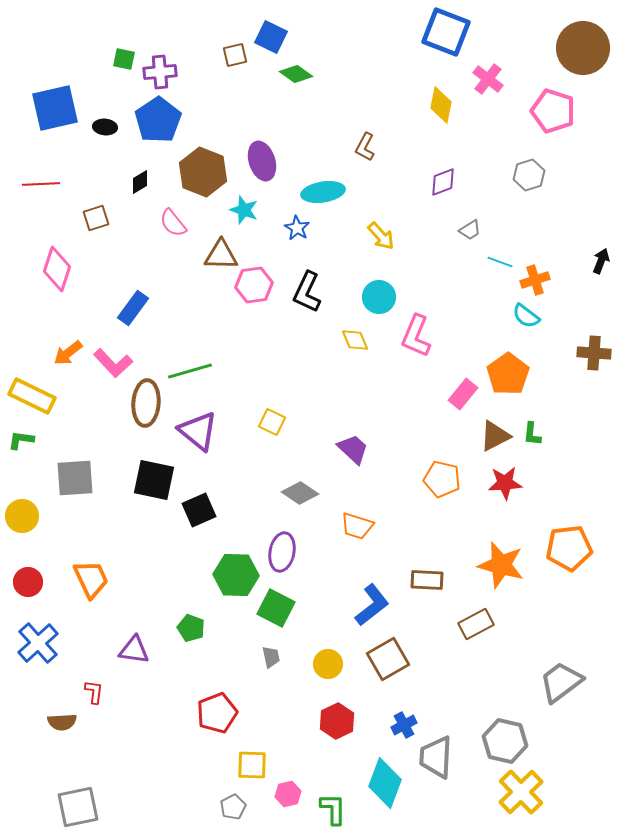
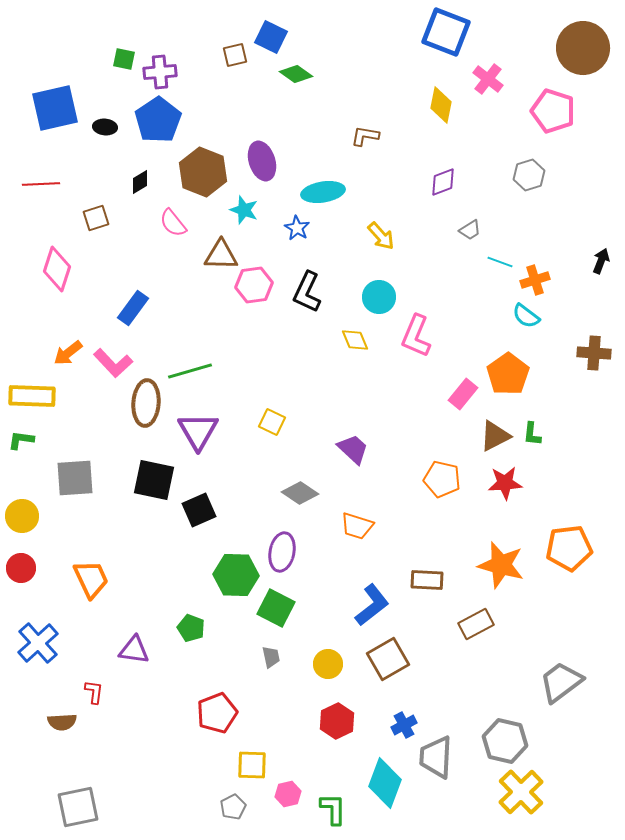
brown L-shape at (365, 147): moved 11 px up; rotated 72 degrees clockwise
yellow rectangle at (32, 396): rotated 24 degrees counterclockwise
purple triangle at (198, 431): rotated 21 degrees clockwise
red circle at (28, 582): moved 7 px left, 14 px up
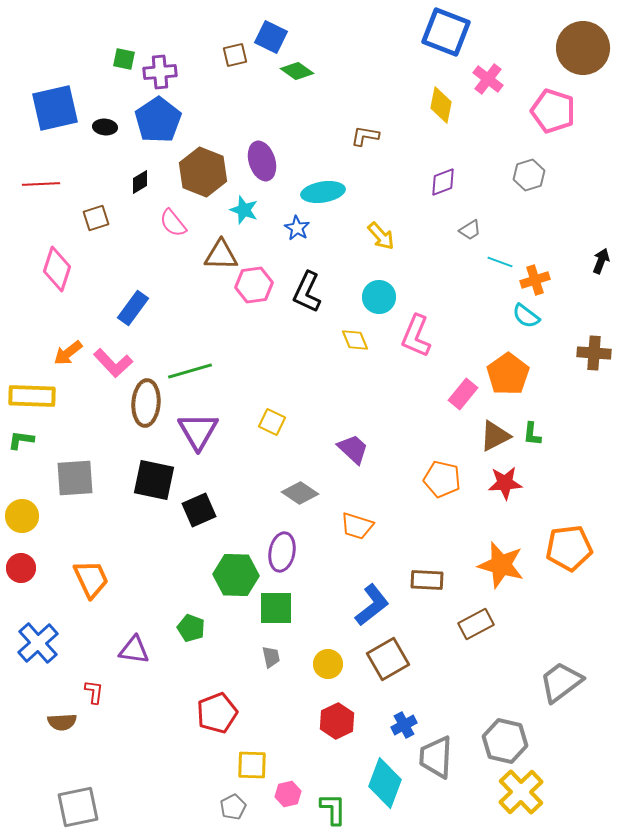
green diamond at (296, 74): moved 1 px right, 3 px up
green square at (276, 608): rotated 27 degrees counterclockwise
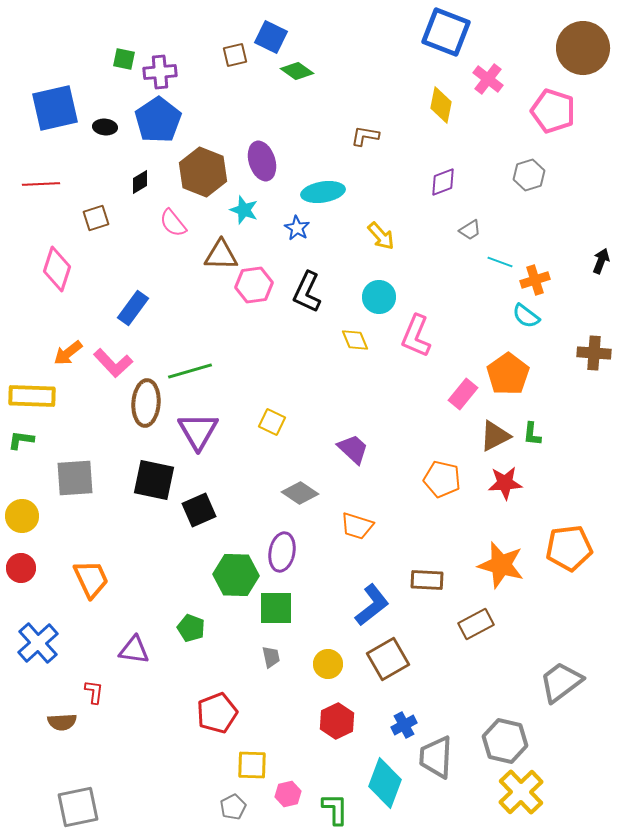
green L-shape at (333, 809): moved 2 px right
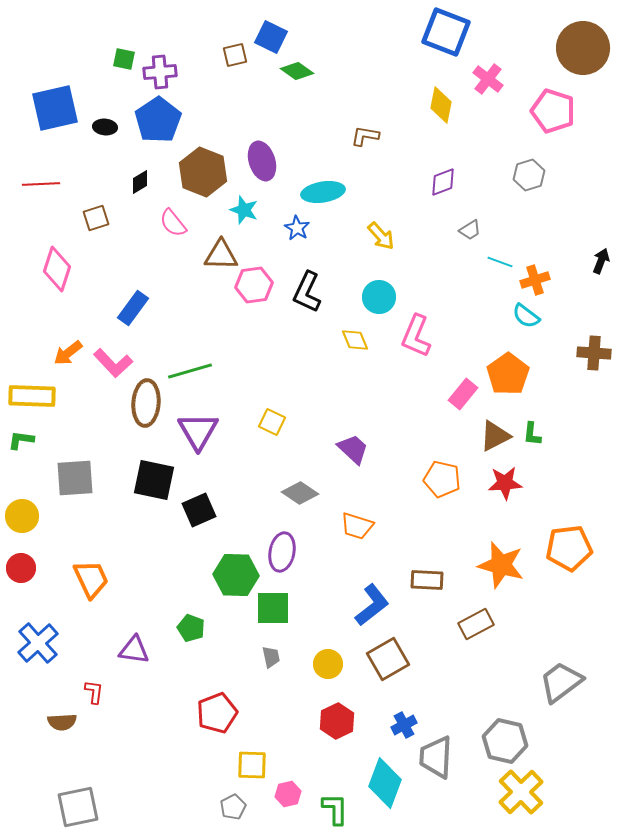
green square at (276, 608): moved 3 px left
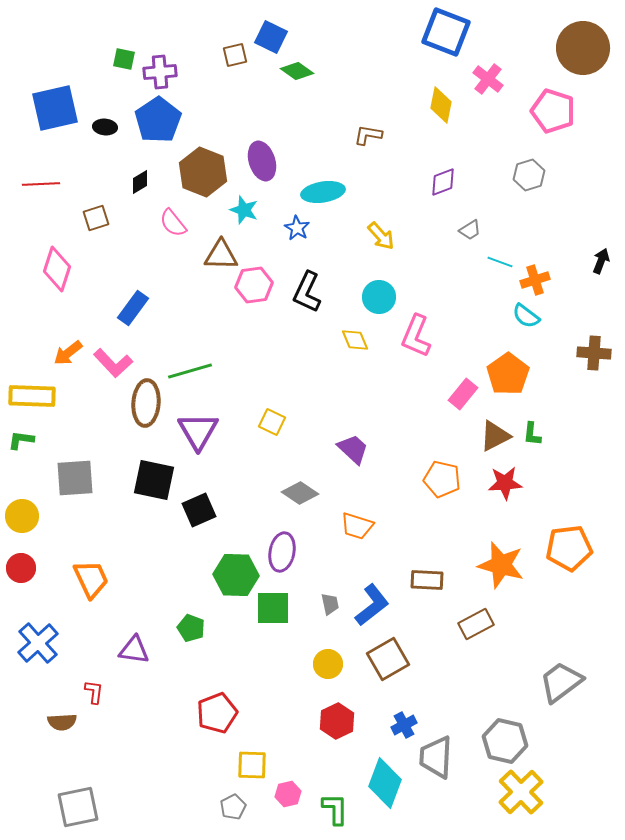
brown L-shape at (365, 136): moved 3 px right, 1 px up
gray trapezoid at (271, 657): moved 59 px right, 53 px up
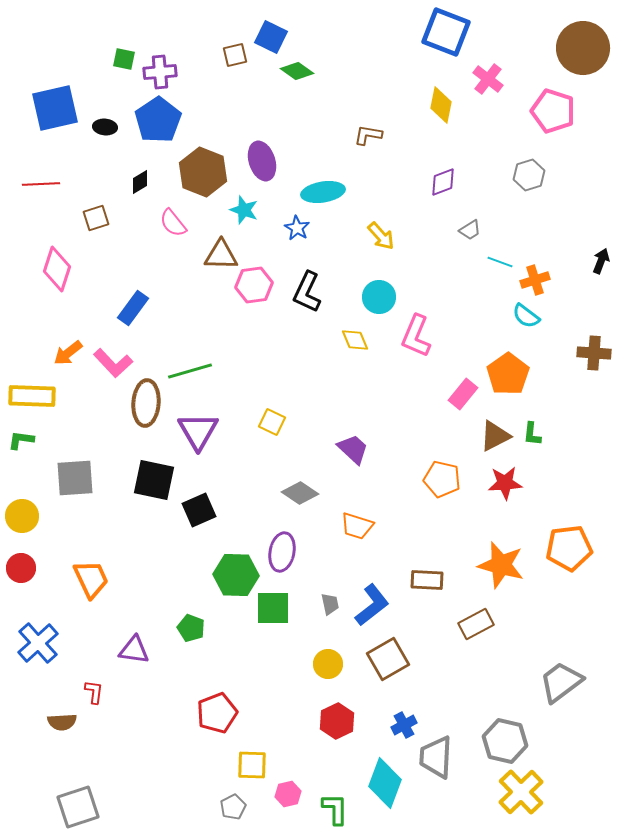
gray square at (78, 807): rotated 6 degrees counterclockwise
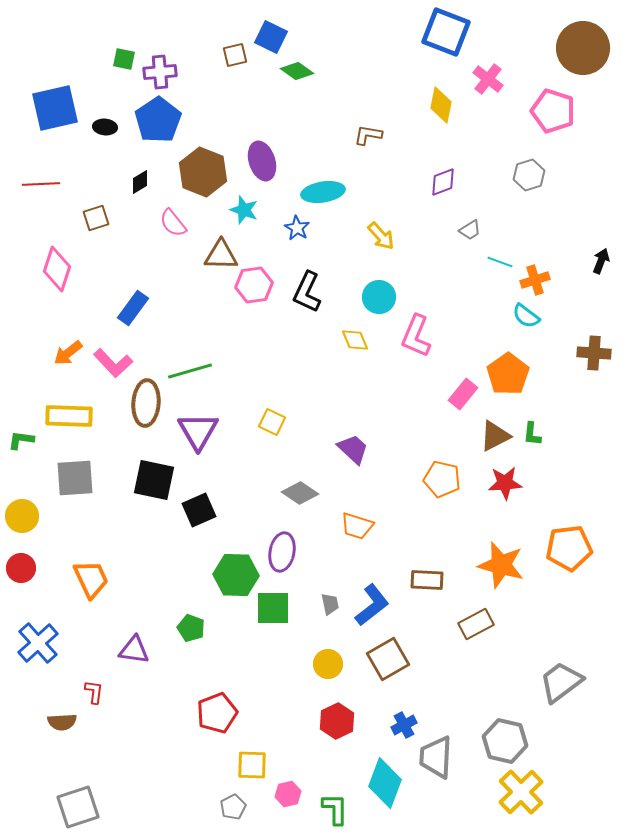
yellow rectangle at (32, 396): moved 37 px right, 20 px down
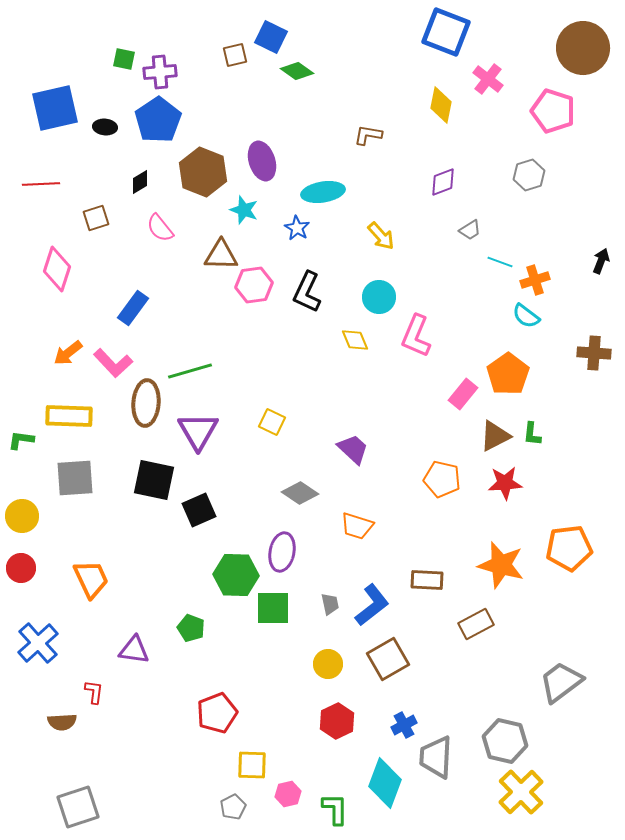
pink semicircle at (173, 223): moved 13 px left, 5 px down
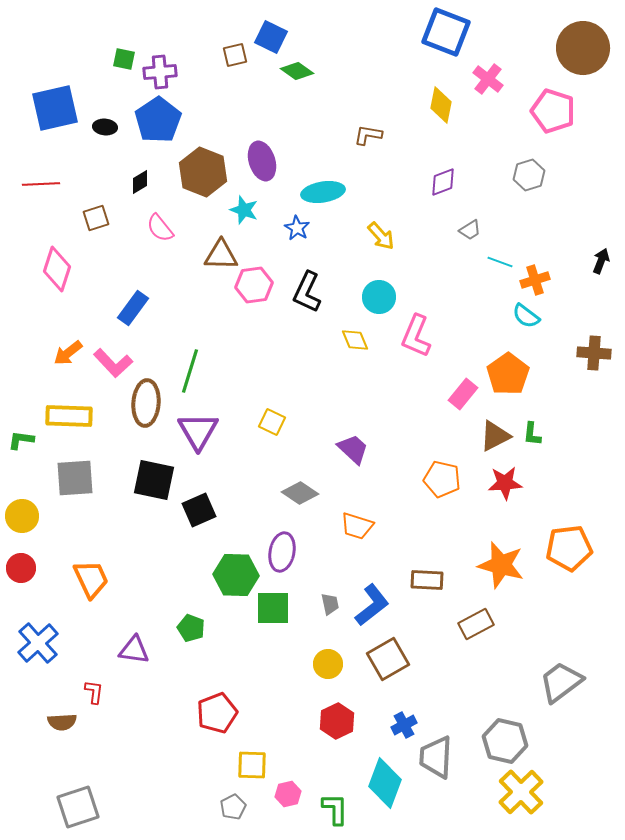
green line at (190, 371): rotated 57 degrees counterclockwise
